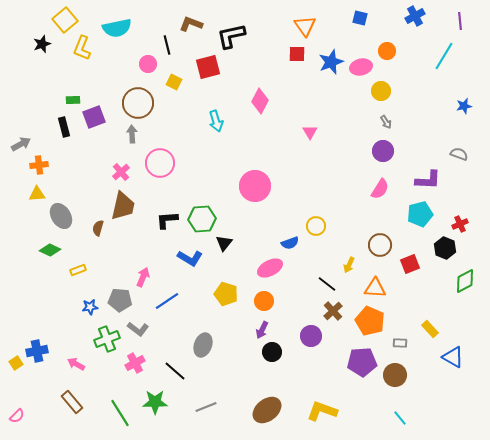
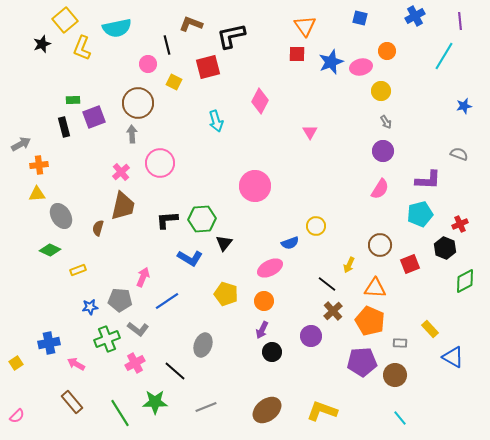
blue cross at (37, 351): moved 12 px right, 8 px up
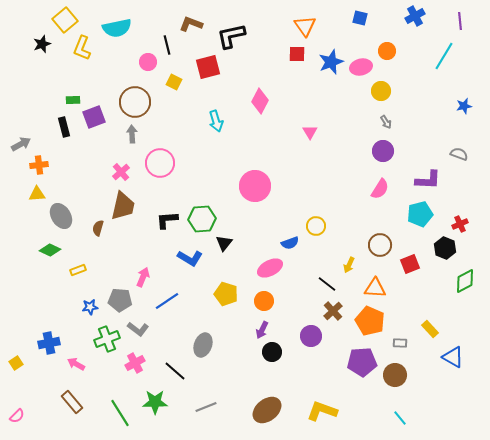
pink circle at (148, 64): moved 2 px up
brown circle at (138, 103): moved 3 px left, 1 px up
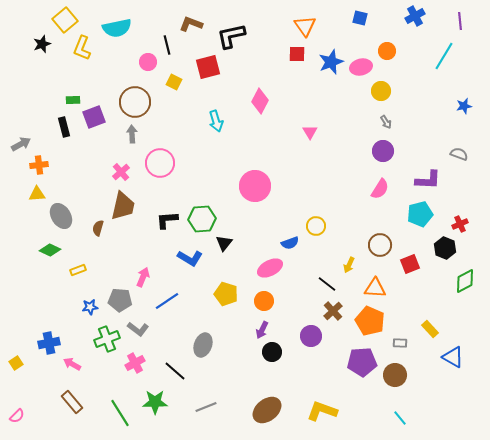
pink arrow at (76, 364): moved 4 px left
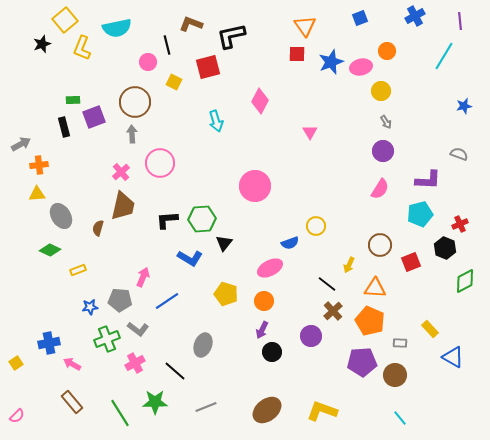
blue square at (360, 18): rotated 35 degrees counterclockwise
red square at (410, 264): moved 1 px right, 2 px up
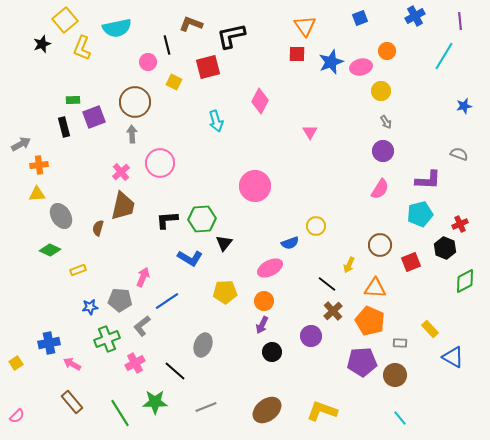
yellow pentagon at (226, 294): moved 1 px left, 2 px up; rotated 20 degrees counterclockwise
gray L-shape at (138, 329): moved 4 px right, 3 px up; rotated 105 degrees clockwise
purple arrow at (262, 330): moved 5 px up
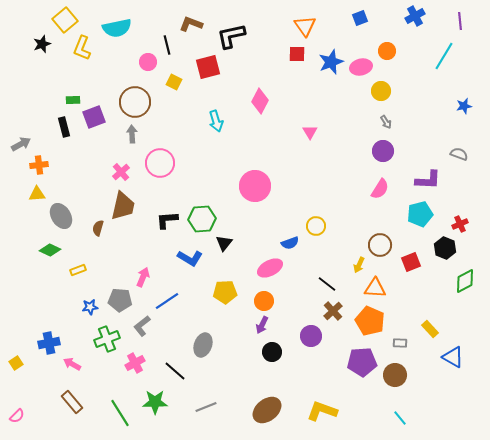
yellow arrow at (349, 265): moved 10 px right
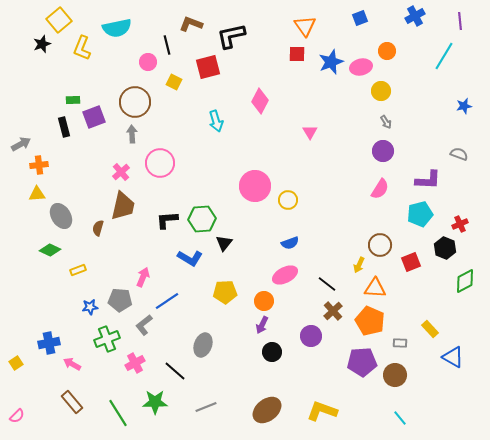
yellow square at (65, 20): moved 6 px left
yellow circle at (316, 226): moved 28 px left, 26 px up
pink ellipse at (270, 268): moved 15 px right, 7 px down
gray L-shape at (142, 326): moved 2 px right, 1 px up
green line at (120, 413): moved 2 px left
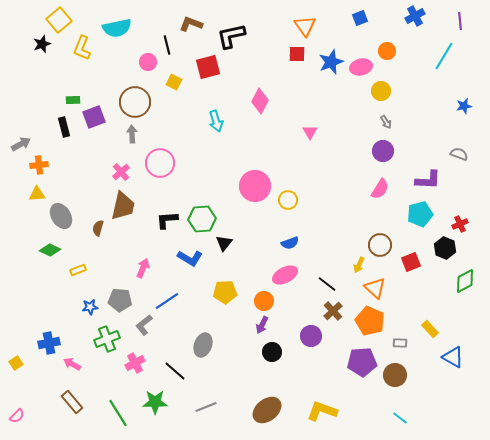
pink arrow at (143, 277): moved 9 px up
orange triangle at (375, 288): rotated 40 degrees clockwise
cyan line at (400, 418): rotated 14 degrees counterclockwise
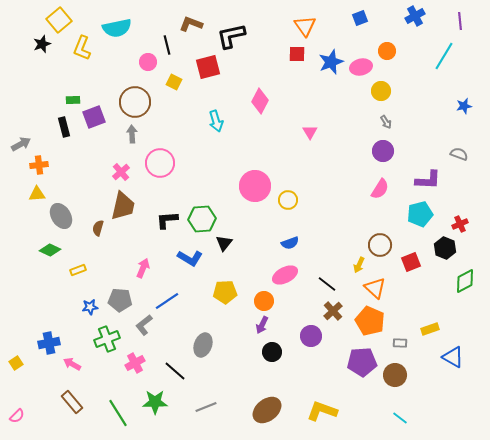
yellow rectangle at (430, 329): rotated 66 degrees counterclockwise
